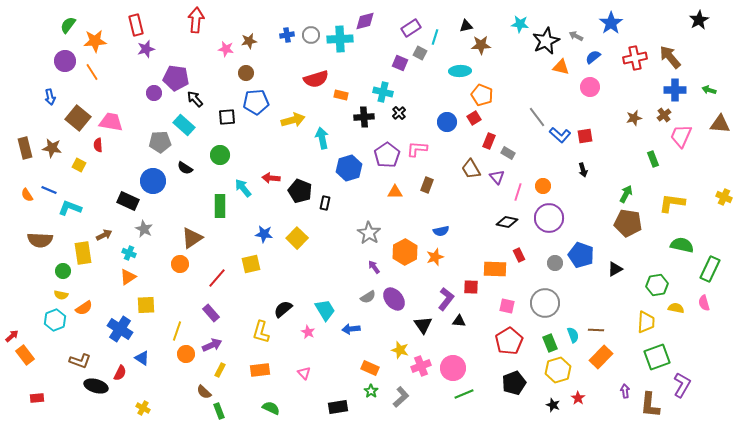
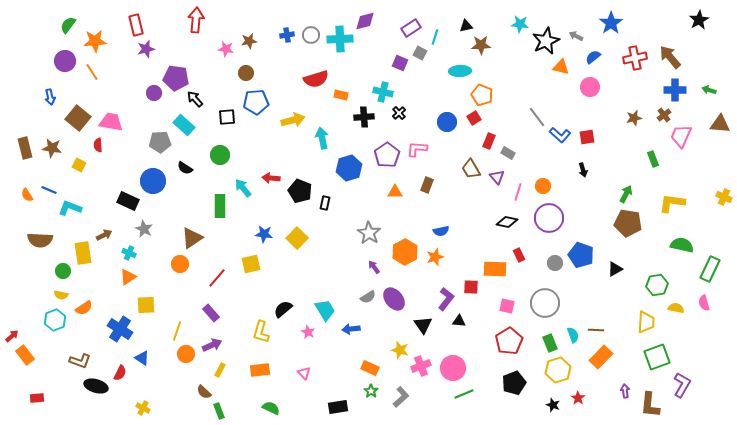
red square at (585, 136): moved 2 px right, 1 px down
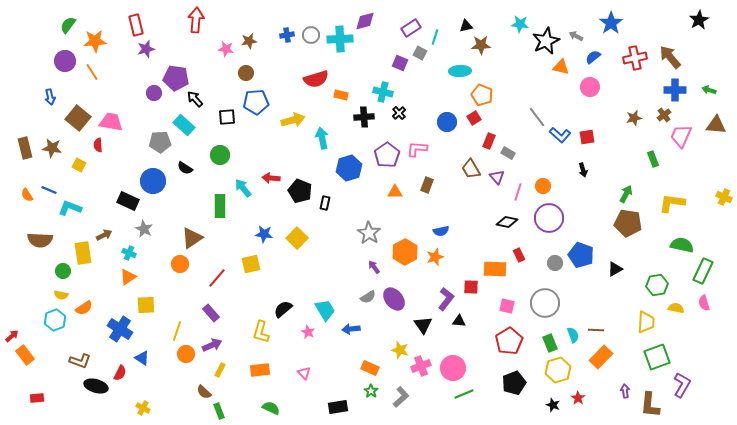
brown triangle at (720, 124): moved 4 px left, 1 px down
green rectangle at (710, 269): moved 7 px left, 2 px down
